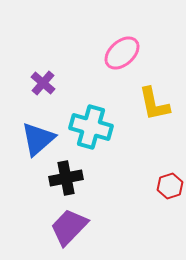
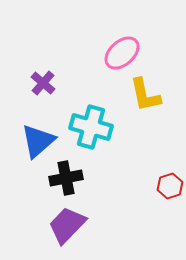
yellow L-shape: moved 9 px left, 9 px up
blue triangle: moved 2 px down
purple trapezoid: moved 2 px left, 2 px up
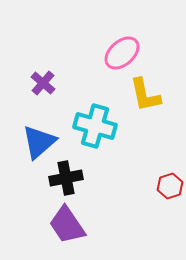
cyan cross: moved 4 px right, 1 px up
blue triangle: moved 1 px right, 1 px down
purple trapezoid: rotated 78 degrees counterclockwise
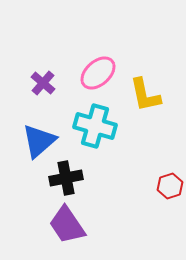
pink ellipse: moved 24 px left, 20 px down
blue triangle: moved 1 px up
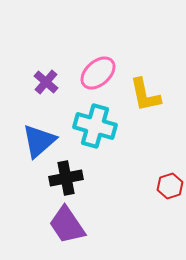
purple cross: moved 3 px right, 1 px up
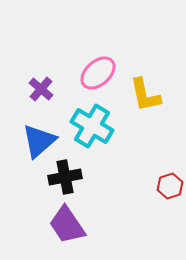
purple cross: moved 5 px left, 7 px down
cyan cross: moved 3 px left; rotated 15 degrees clockwise
black cross: moved 1 px left, 1 px up
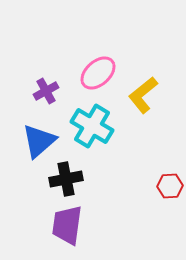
purple cross: moved 5 px right, 2 px down; rotated 20 degrees clockwise
yellow L-shape: moved 2 px left; rotated 63 degrees clockwise
black cross: moved 1 px right, 2 px down
red hexagon: rotated 15 degrees clockwise
purple trapezoid: rotated 42 degrees clockwise
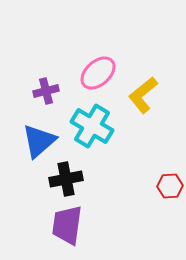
purple cross: rotated 15 degrees clockwise
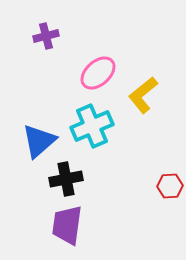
purple cross: moved 55 px up
cyan cross: rotated 36 degrees clockwise
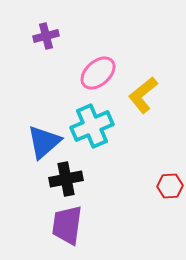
blue triangle: moved 5 px right, 1 px down
